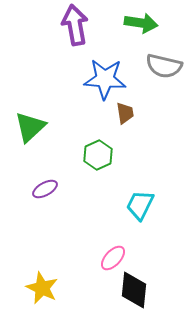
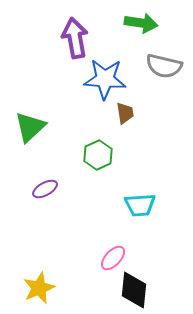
purple arrow: moved 13 px down
cyan trapezoid: rotated 120 degrees counterclockwise
yellow star: moved 3 px left; rotated 24 degrees clockwise
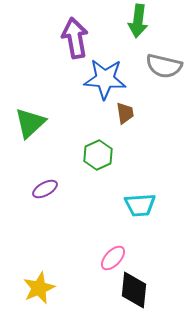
green arrow: moved 3 px left, 2 px up; rotated 88 degrees clockwise
green triangle: moved 4 px up
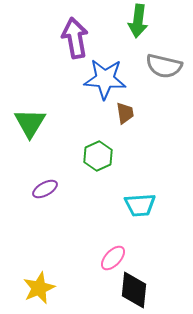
green triangle: rotated 16 degrees counterclockwise
green hexagon: moved 1 px down
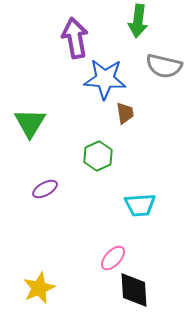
black diamond: rotated 9 degrees counterclockwise
